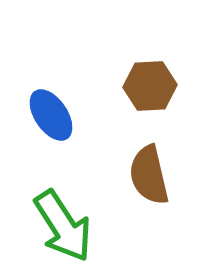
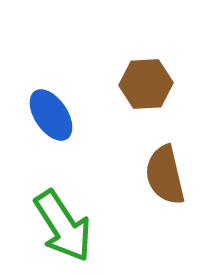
brown hexagon: moved 4 px left, 2 px up
brown semicircle: moved 16 px right
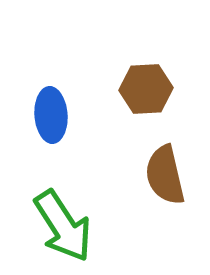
brown hexagon: moved 5 px down
blue ellipse: rotated 30 degrees clockwise
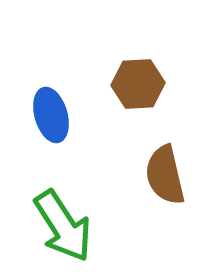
brown hexagon: moved 8 px left, 5 px up
blue ellipse: rotated 12 degrees counterclockwise
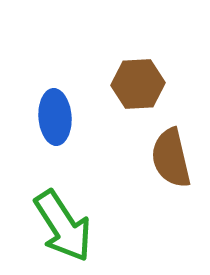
blue ellipse: moved 4 px right, 2 px down; rotated 12 degrees clockwise
brown semicircle: moved 6 px right, 17 px up
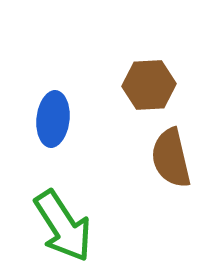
brown hexagon: moved 11 px right, 1 px down
blue ellipse: moved 2 px left, 2 px down; rotated 10 degrees clockwise
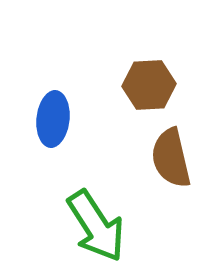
green arrow: moved 33 px right
